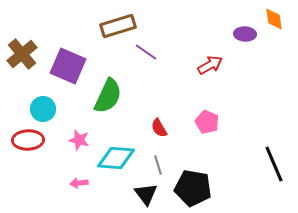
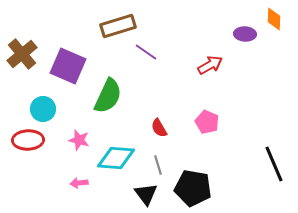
orange diamond: rotated 10 degrees clockwise
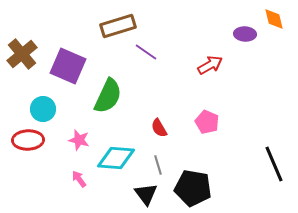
orange diamond: rotated 15 degrees counterclockwise
pink arrow: moved 4 px up; rotated 60 degrees clockwise
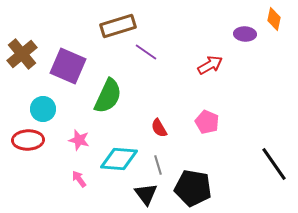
orange diamond: rotated 25 degrees clockwise
cyan diamond: moved 3 px right, 1 px down
black line: rotated 12 degrees counterclockwise
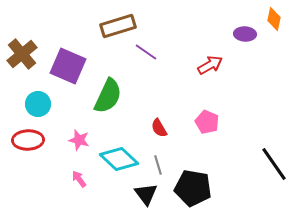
cyan circle: moved 5 px left, 5 px up
cyan diamond: rotated 39 degrees clockwise
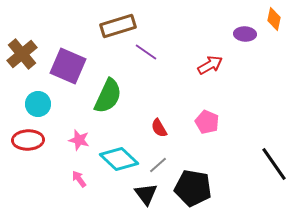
gray line: rotated 66 degrees clockwise
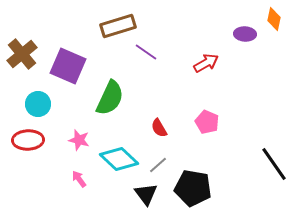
red arrow: moved 4 px left, 2 px up
green semicircle: moved 2 px right, 2 px down
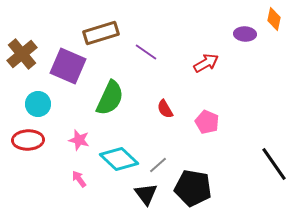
brown rectangle: moved 17 px left, 7 px down
red semicircle: moved 6 px right, 19 px up
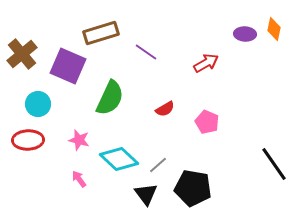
orange diamond: moved 10 px down
red semicircle: rotated 90 degrees counterclockwise
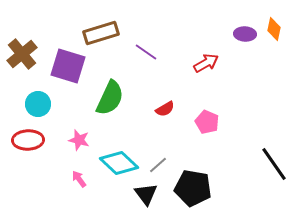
purple square: rotated 6 degrees counterclockwise
cyan diamond: moved 4 px down
